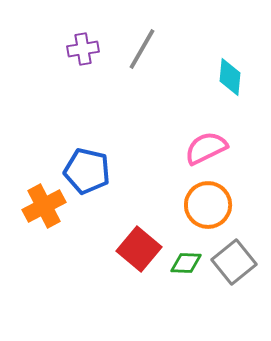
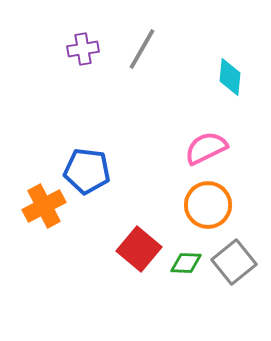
blue pentagon: rotated 6 degrees counterclockwise
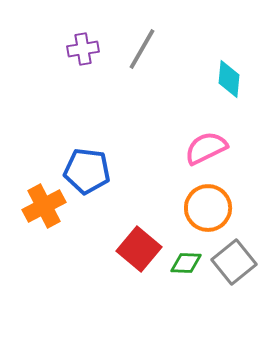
cyan diamond: moved 1 px left, 2 px down
orange circle: moved 3 px down
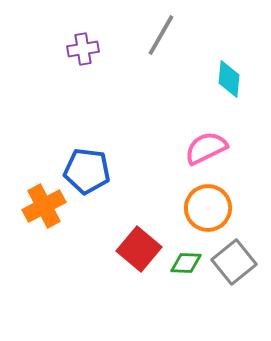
gray line: moved 19 px right, 14 px up
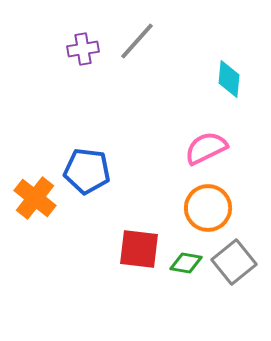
gray line: moved 24 px left, 6 px down; rotated 12 degrees clockwise
orange cross: moved 9 px left, 8 px up; rotated 24 degrees counterclockwise
red square: rotated 33 degrees counterclockwise
green diamond: rotated 8 degrees clockwise
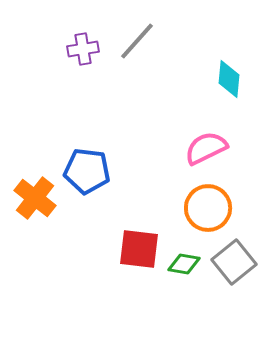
green diamond: moved 2 px left, 1 px down
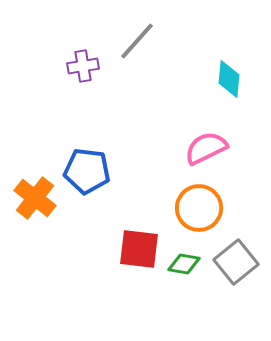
purple cross: moved 17 px down
orange circle: moved 9 px left
gray square: moved 2 px right
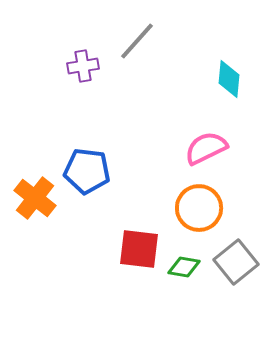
green diamond: moved 3 px down
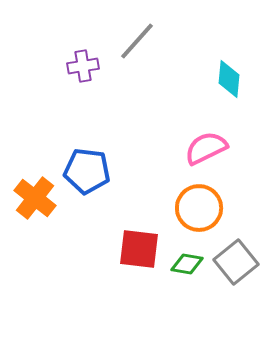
green diamond: moved 3 px right, 3 px up
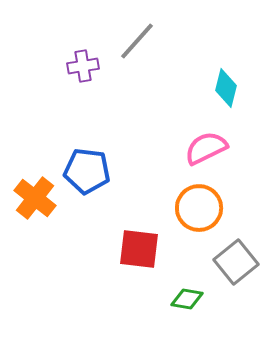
cyan diamond: moved 3 px left, 9 px down; rotated 9 degrees clockwise
green diamond: moved 35 px down
